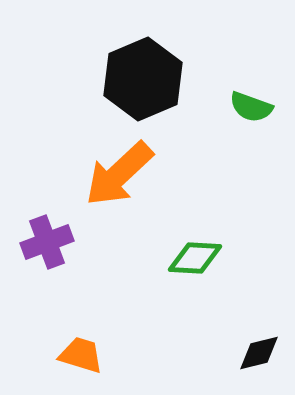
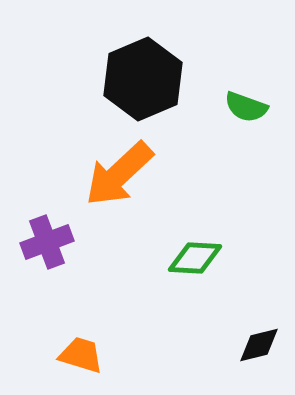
green semicircle: moved 5 px left
black diamond: moved 8 px up
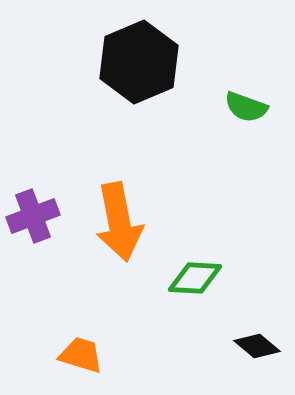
black hexagon: moved 4 px left, 17 px up
orange arrow: moved 48 px down; rotated 58 degrees counterclockwise
purple cross: moved 14 px left, 26 px up
green diamond: moved 20 px down
black diamond: moved 2 px left, 1 px down; rotated 54 degrees clockwise
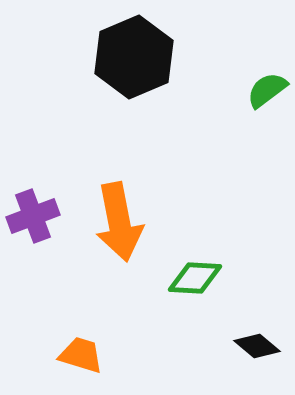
black hexagon: moved 5 px left, 5 px up
green semicircle: moved 21 px right, 17 px up; rotated 123 degrees clockwise
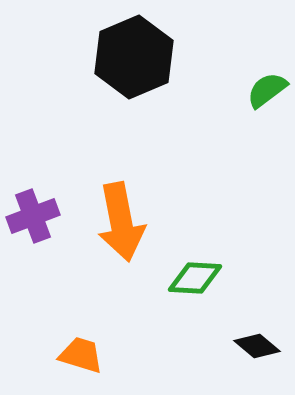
orange arrow: moved 2 px right
